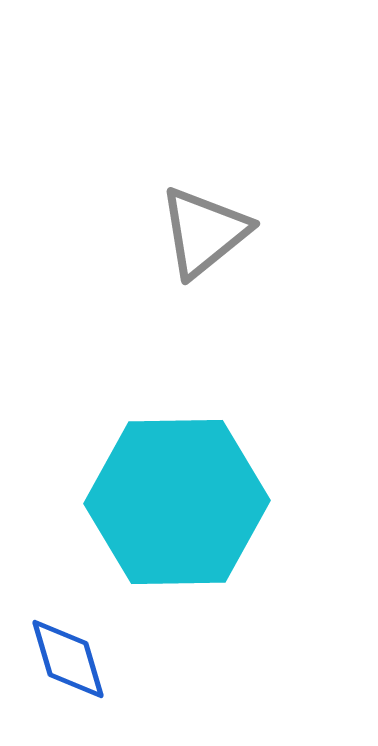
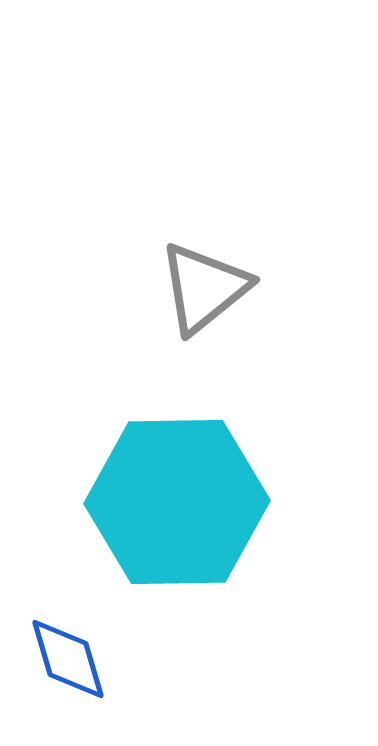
gray triangle: moved 56 px down
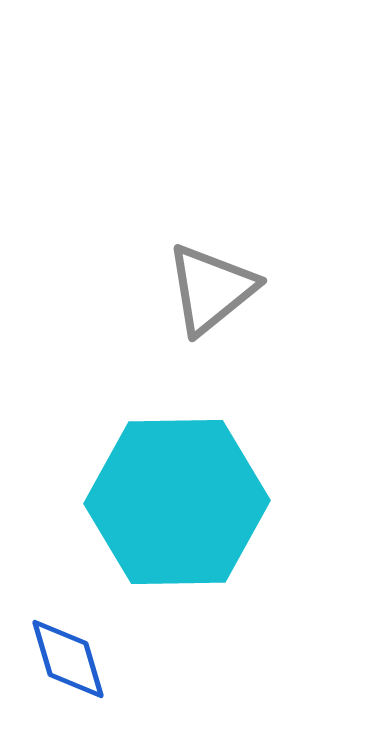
gray triangle: moved 7 px right, 1 px down
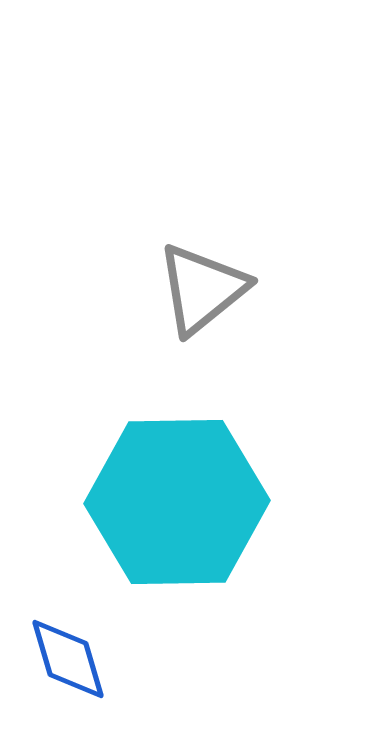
gray triangle: moved 9 px left
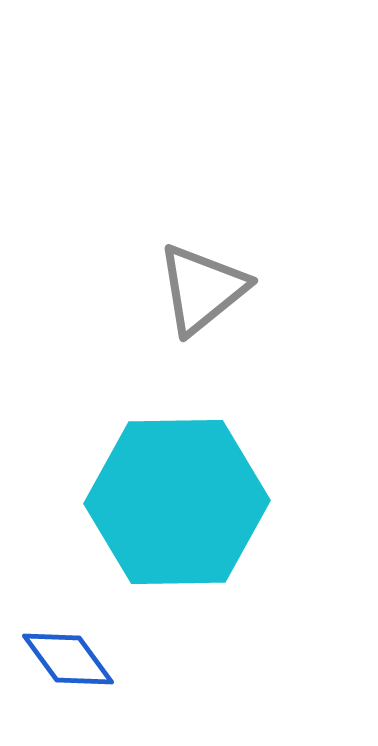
blue diamond: rotated 20 degrees counterclockwise
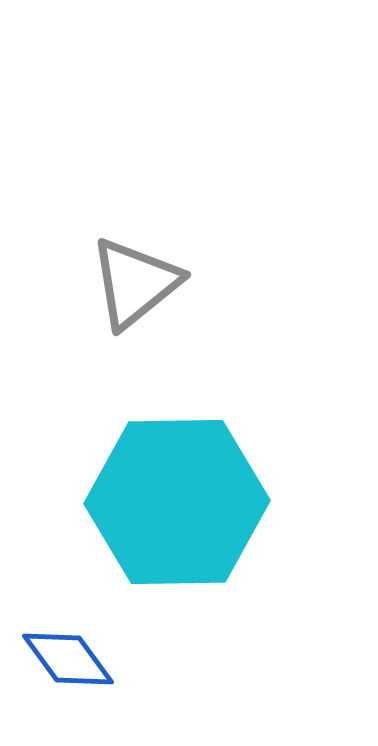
gray triangle: moved 67 px left, 6 px up
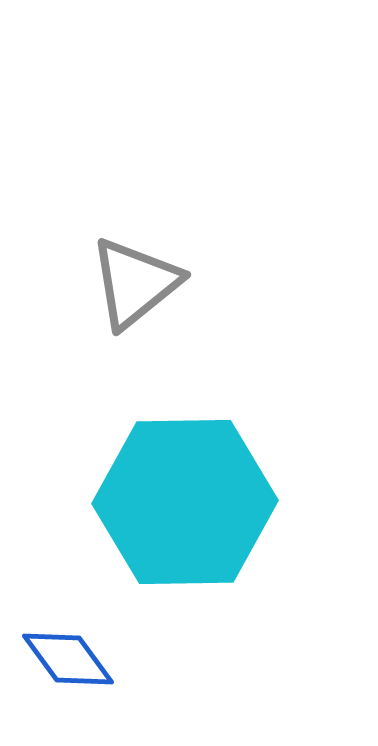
cyan hexagon: moved 8 px right
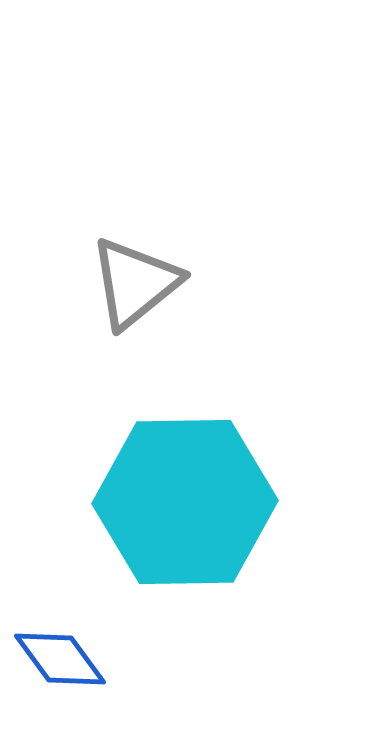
blue diamond: moved 8 px left
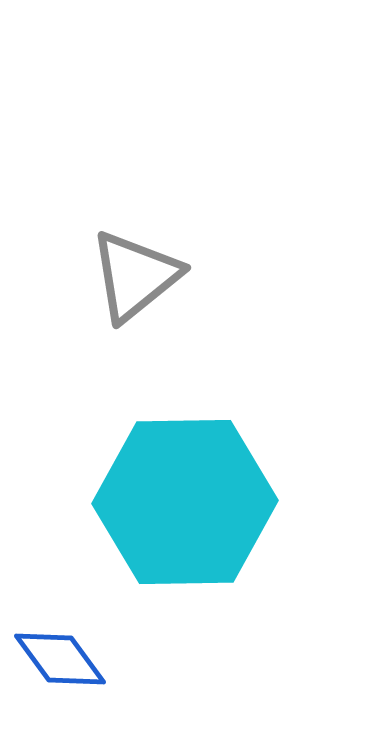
gray triangle: moved 7 px up
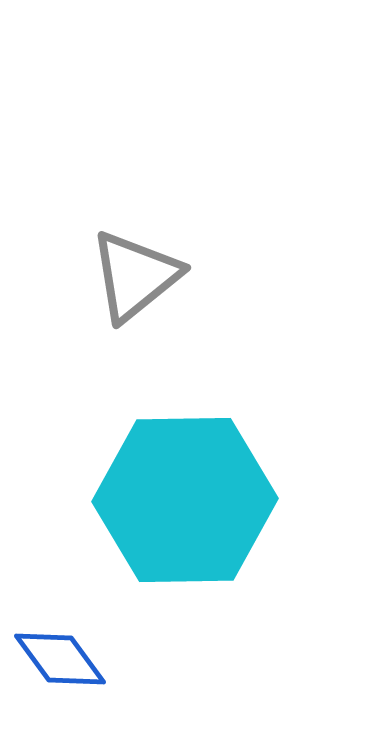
cyan hexagon: moved 2 px up
